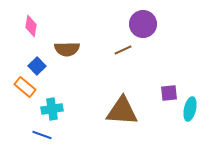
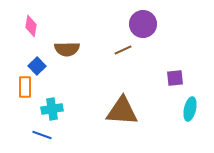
orange rectangle: rotated 50 degrees clockwise
purple square: moved 6 px right, 15 px up
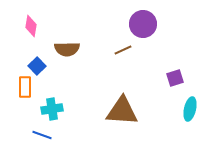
purple square: rotated 12 degrees counterclockwise
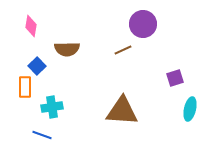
cyan cross: moved 2 px up
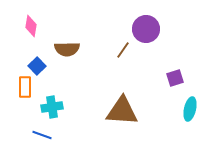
purple circle: moved 3 px right, 5 px down
brown line: rotated 30 degrees counterclockwise
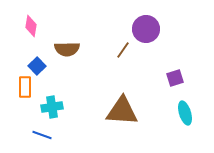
cyan ellipse: moved 5 px left, 4 px down; rotated 30 degrees counterclockwise
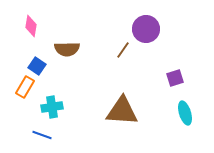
blue square: rotated 12 degrees counterclockwise
orange rectangle: rotated 30 degrees clockwise
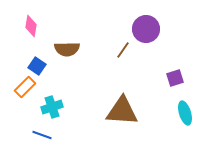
orange rectangle: rotated 15 degrees clockwise
cyan cross: rotated 10 degrees counterclockwise
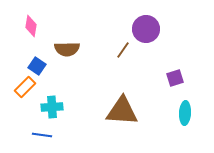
cyan cross: rotated 15 degrees clockwise
cyan ellipse: rotated 20 degrees clockwise
blue line: rotated 12 degrees counterclockwise
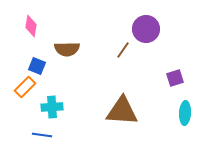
blue square: rotated 12 degrees counterclockwise
